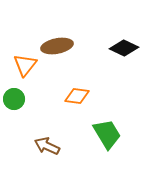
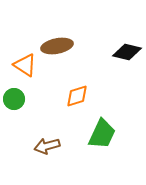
black diamond: moved 3 px right, 4 px down; rotated 12 degrees counterclockwise
orange triangle: rotated 35 degrees counterclockwise
orange diamond: rotated 25 degrees counterclockwise
green trapezoid: moved 5 px left; rotated 56 degrees clockwise
brown arrow: rotated 40 degrees counterclockwise
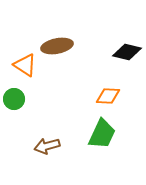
orange diamond: moved 31 px right; rotated 20 degrees clockwise
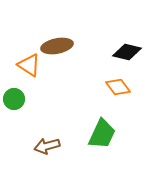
orange triangle: moved 4 px right
orange diamond: moved 10 px right, 9 px up; rotated 50 degrees clockwise
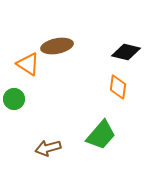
black diamond: moved 1 px left
orange triangle: moved 1 px left, 1 px up
orange diamond: rotated 45 degrees clockwise
green trapezoid: moved 1 px left, 1 px down; rotated 16 degrees clockwise
brown arrow: moved 1 px right, 2 px down
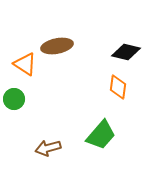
orange triangle: moved 3 px left
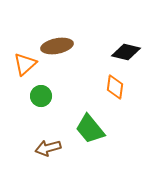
orange triangle: rotated 45 degrees clockwise
orange diamond: moved 3 px left
green circle: moved 27 px right, 3 px up
green trapezoid: moved 11 px left, 6 px up; rotated 100 degrees clockwise
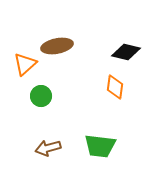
green trapezoid: moved 10 px right, 17 px down; rotated 44 degrees counterclockwise
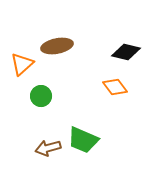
orange triangle: moved 3 px left
orange diamond: rotated 45 degrees counterclockwise
green trapezoid: moved 17 px left, 6 px up; rotated 16 degrees clockwise
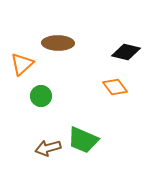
brown ellipse: moved 1 px right, 3 px up; rotated 12 degrees clockwise
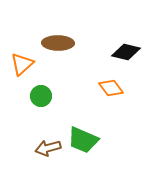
orange diamond: moved 4 px left, 1 px down
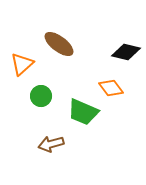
brown ellipse: moved 1 px right, 1 px down; rotated 36 degrees clockwise
green trapezoid: moved 28 px up
brown arrow: moved 3 px right, 4 px up
